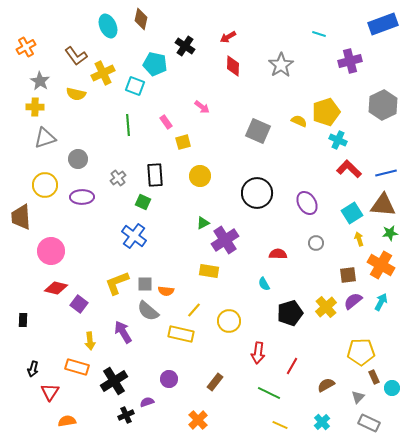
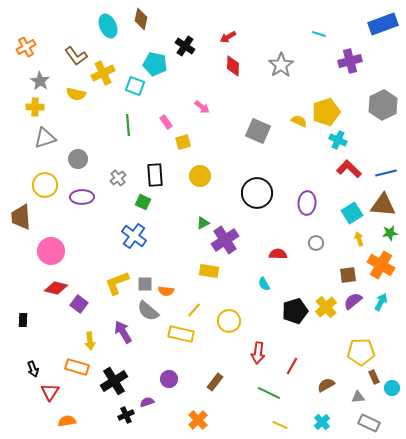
purple ellipse at (307, 203): rotated 35 degrees clockwise
black pentagon at (290, 313): moved 5 px right, 2 px up
black arrow at (33, 369): rotated 35 degrees counterclockwise
gray triangle at (358, 397): rotated 40 degrees clockwise
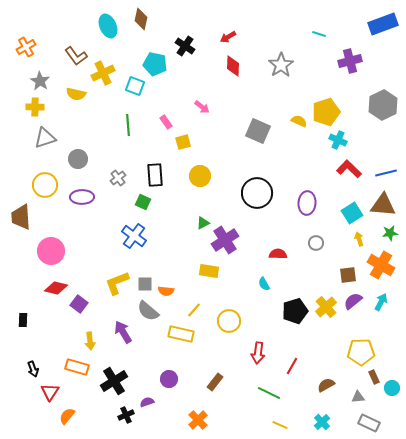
orange semicircle at (67, 421): moved 5 px up; rotated 42 degrees counterclockwise
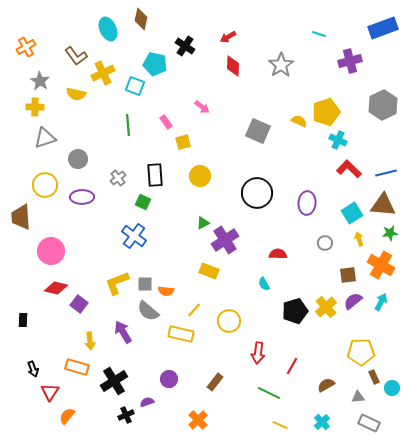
blue rectangle at (383, 24): moved 4 px down
cyan ellipse at (108, 26): moved 3 px down
gray circle at (316, 243): moved 9 px right
yellow rectangle at (209, 271): rotated 12 degrees clockwise
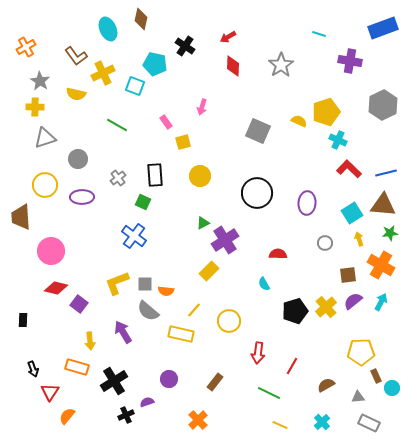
purple cross at (350, 61): rotated 25 degrees clockwise
pink arrow at (202, 107): rotated 70 degrees clockwise
green line at (128, 125): moved 11 px left; rotated 55 degrees counterclockwise
yellow rectangle at (209, 271): rotated 66 degrees counterclockwise
brown rectangle at (374, 377): moved 2 px right, 1 px up
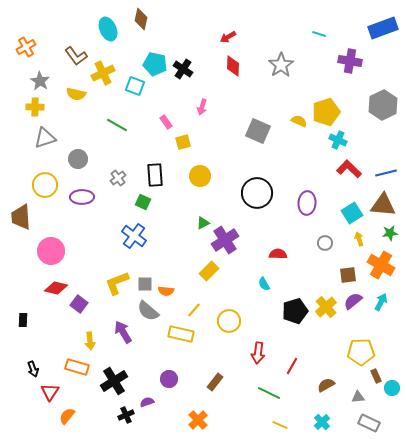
black cross at (185, 46): moved 2 px left, 23 px down
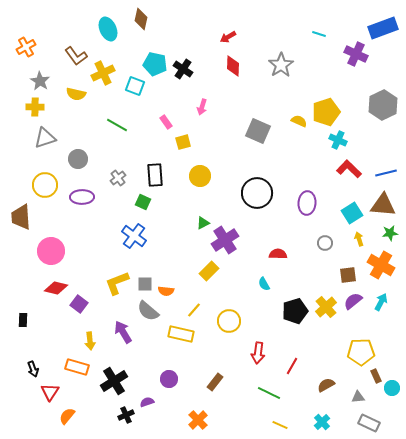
purple cross at (350, 61): moved 6 px right, 7 px up; rotated 15 degrees clockwise
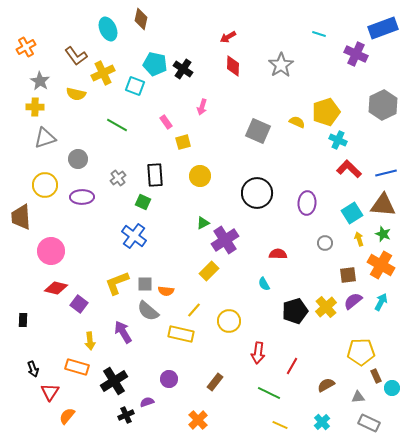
yellow semicircle at (299, 121): moved 2 px left, 1 px down
green star at (390, 233): moved 7 px left, 1 px down; rotated 28 degrees clockwise
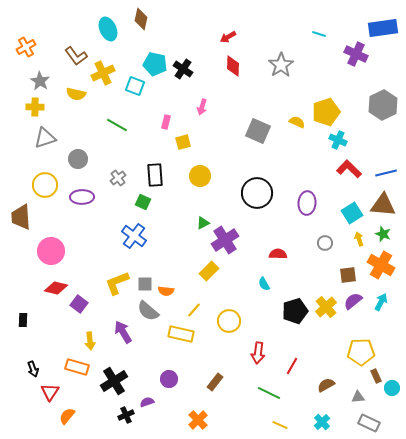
blue rectangle at (383, 28): rotated 12 degrees clockwise
pink rectangle at (166, 122): rotated 48 degrees clockwise
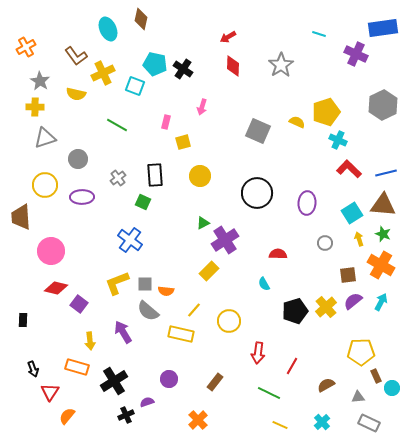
blue cross at (134, 236): moved 4 px left, 4 px down
